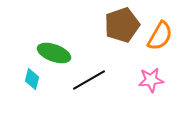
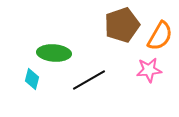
green ellipse: rotated 16 degrees counterclockwise
pink star: moved 2 px left, 10 px up
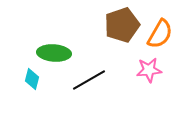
orange semicircle: moved 2 px up
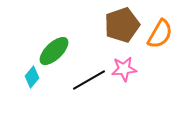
green ellipse: moved 2 px up; rotated 48 degrees counterclockwise
pink star: moved 25 px left, 1 px up
cyan diamond: moved 2 px up; rotated 25 degrees clockwise
